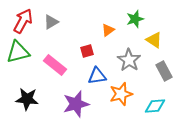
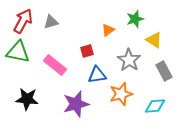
gray triangle: rotated 14 degrees clockwise
green triangle: rotated 25 degrees clockwise
blue triangle: moved 1 px up
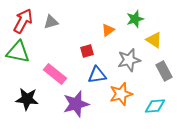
gray star: rotated 25 degrees clockwise
pink rectangle: moved 9 px down
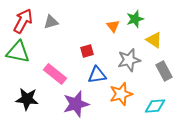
orange triangle: moved 5 px right, 4 px up; rotated 32 degrees counterclockwise
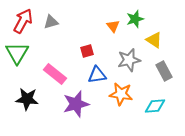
green triangle: moved 1 px left, 1 px down; rotated 50 degrees clockwise
orange star: rotated 25 degrees clockwise
